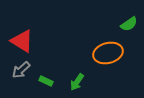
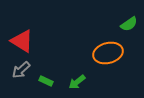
green arrow: rotated 18 degrees clockwise
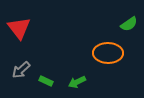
red triangle: moved 3 px left, 13 px up; rotated 20 degrees clockwise
orange ellipse: rotated 16 degrees clockwise
green arrow: rotated 12 degrees clockwise
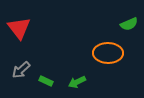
green semicircle: rotated 12 degrees clockwise
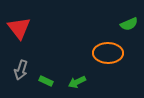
gray arrow: rotated 30 degrees counterclockwise
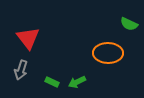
green semicircle: rotated 48 degrees clockwise
red triangle: moved 9 px right, 10 px down
green rectangle: moved 6 px right, 1 px down
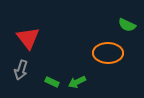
green semicircle: moved 2 px left, 1 px down
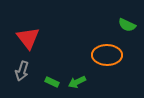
orange ellipse: moved 1 px left, 2 px down
gray arrow: moved 1 px right, 1 px down
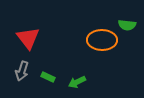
green semicircle: rotated 18 degrees counterclockwise
orange ellipse: moved 5 px left, 15 px up
green rectangle: moved 4 px left, 5 px up
